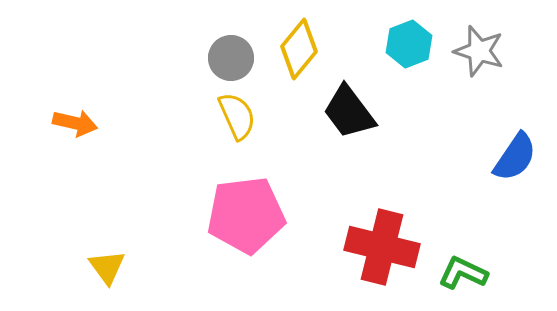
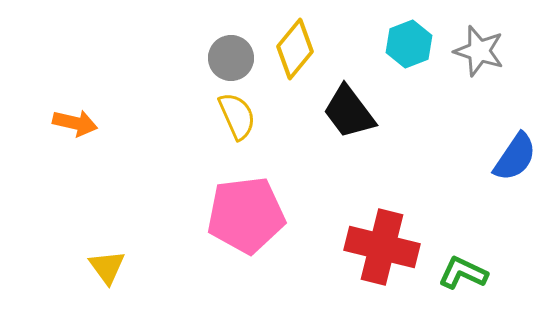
yellow diamond: moved 4 px left
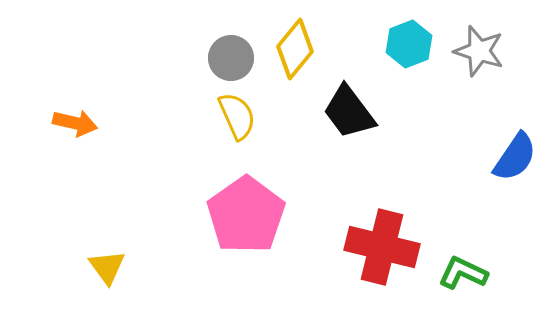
pink pentagon: rotated 28 degrees counterclockwise
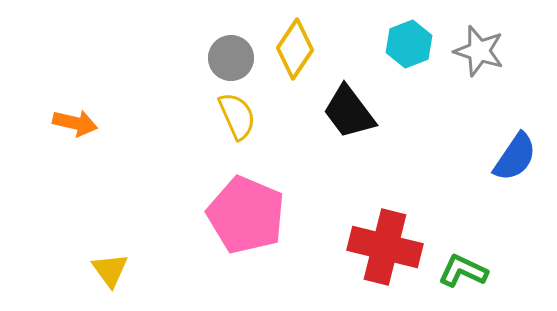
yellow diamond: rotated 6 degrees counterclockwise
pink pentagon: rotated 14 degrees counterclockwise
red cross: moved 3 px right
yellow triangle: moved 3 px right, 3 px down
green L-shape: moved 2 px up
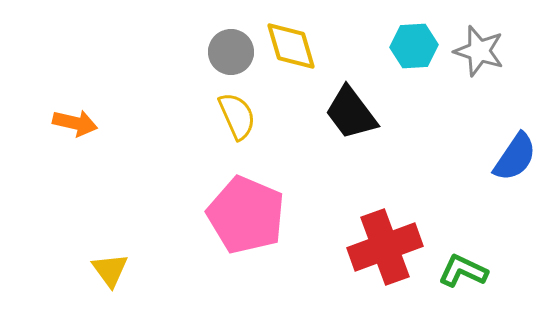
cyan hexagon: moved 5 px right, 2 px down; rotated 18 degrees clockwise
yellow diamond: moved 4 px left, 3 px up; rotated 50 degrees counterclockwise
gray circle: moved 6 px up
black trapezoid: moved 2 px right, 1 px down
red cross: rotated 34 degrees counterclockwise
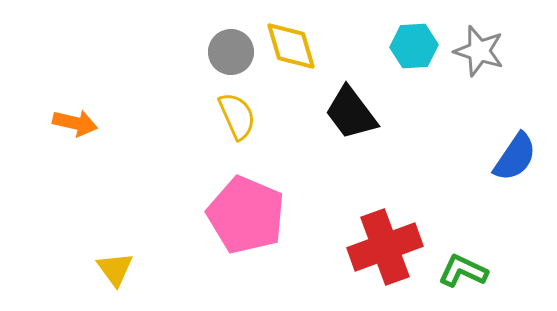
yellow triangle: moved 5 px right, 1 px up
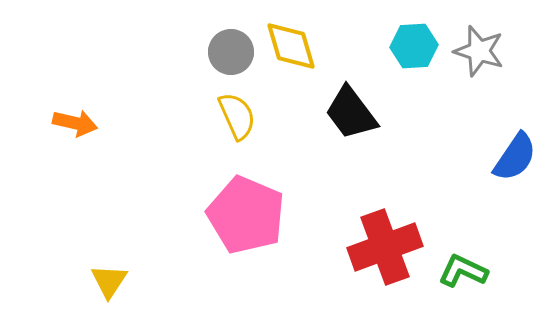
yellow triangle: moved 6 px left, 12 px down; rotated 9 degrees clockwise
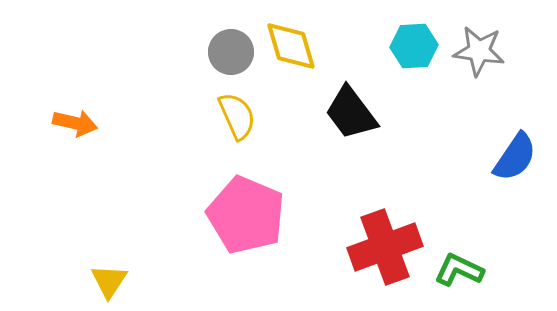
gray star: rotated 9 degrees counterclockwise
green L-shape: moved 4 px left, 1 px up
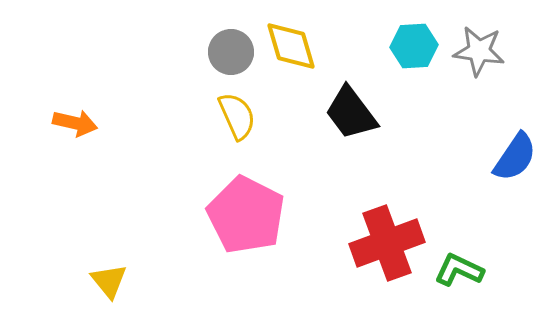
pink pentagon: rotated 4 degrees clockwise
red cross: moved 2 px right, 4 px up
yellow triangle: rotated 12 degrees counterclockwise
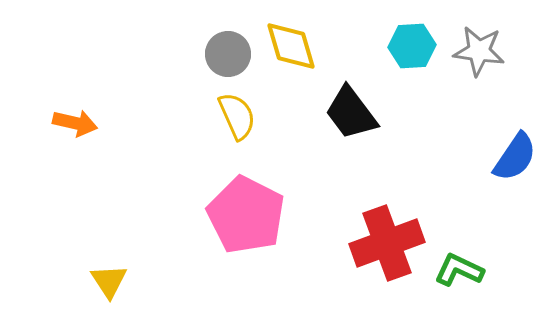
cyan hexagon: moved 2 px left
gray circle: moved 3 px left, 2 px down
yellow triangle: rotated 6 degrees clockwise
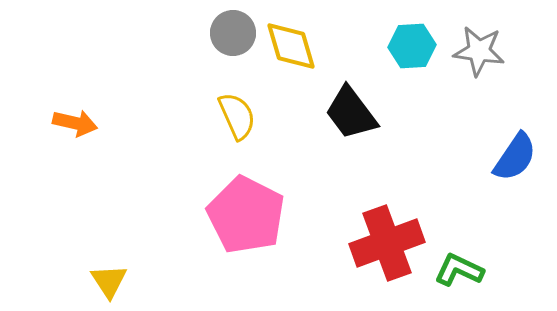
gray circle: moved 5 px right, 21 px up
